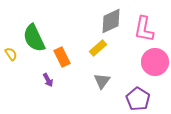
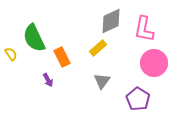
pink circle: moved 1 px left, 1 px down
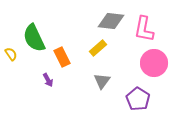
gray diamond: rotated 32 degrees clockwise
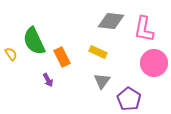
green semicircle: moved 3 px down
yellow rectangle: moved 4 px down; rotated 66 degrees clockwise
purple pentagon: moved 9 px left
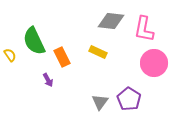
yellow semicircle: moved 1 px left, 1 px down
gray triangle: moved 2 px left, 21 px down
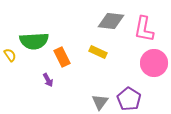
green semicircle: rotated 68 degrees counterclockwise
